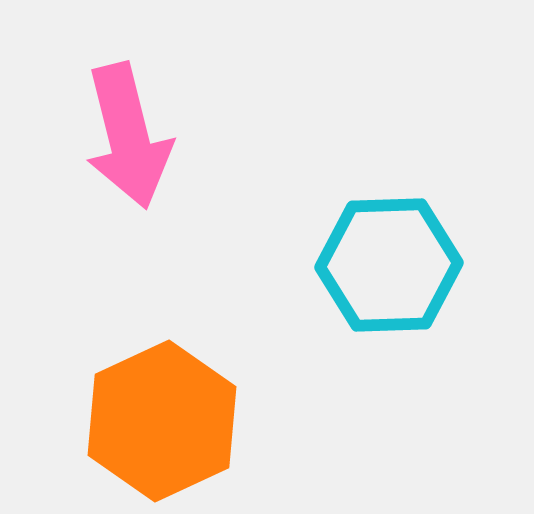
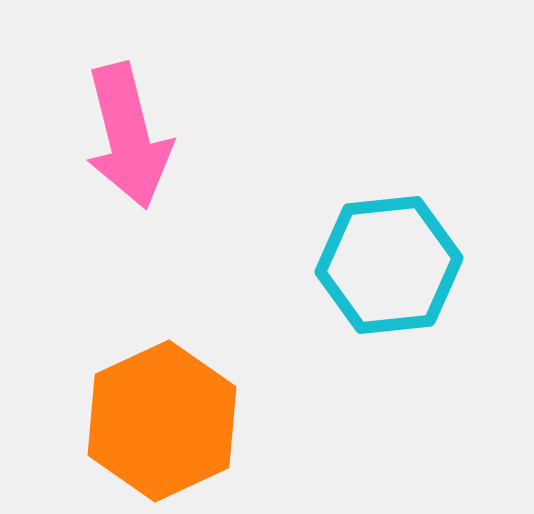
cyan hexagon: rotated 4 degrees counterclockwise
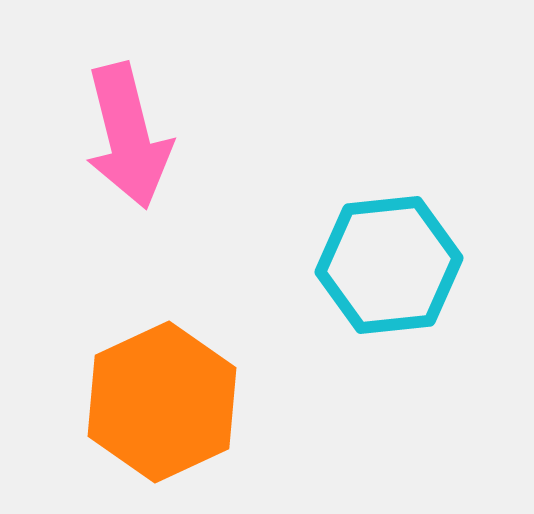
orange hexagon: moved 19 px up
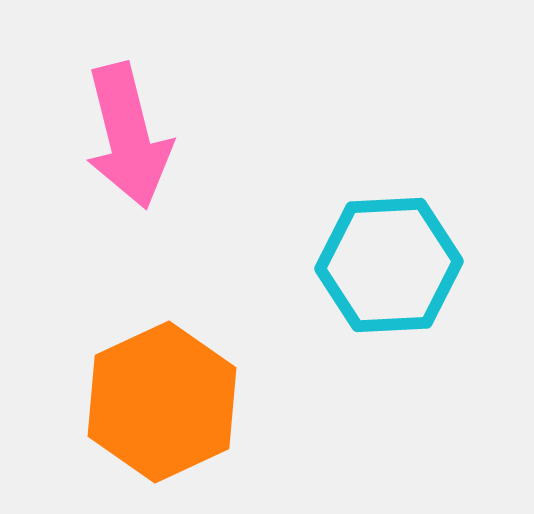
cyan hexagon: rotated 3 degrees clockwise
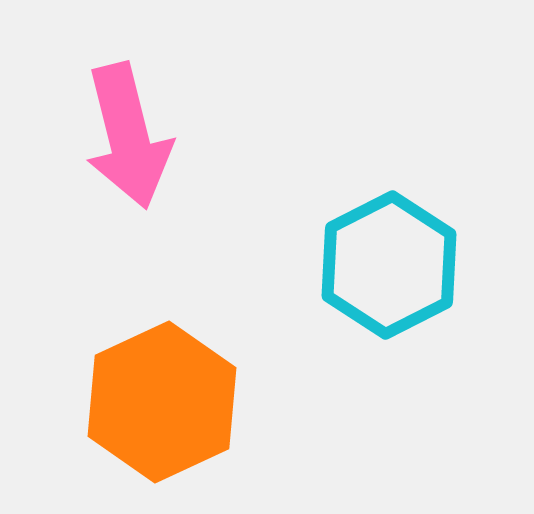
cyan hexagon: rotated 24 degrees counterclockwise
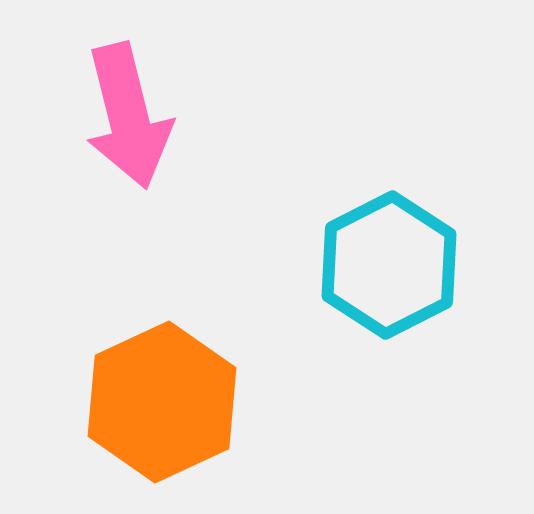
pink arrow: moved 20 px up
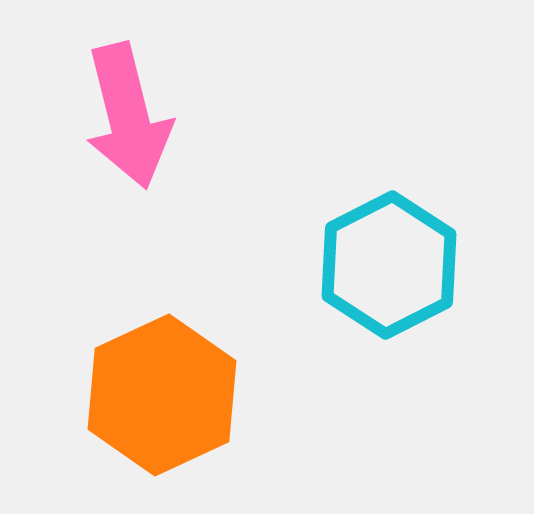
orange hexagon: moved 7 px up
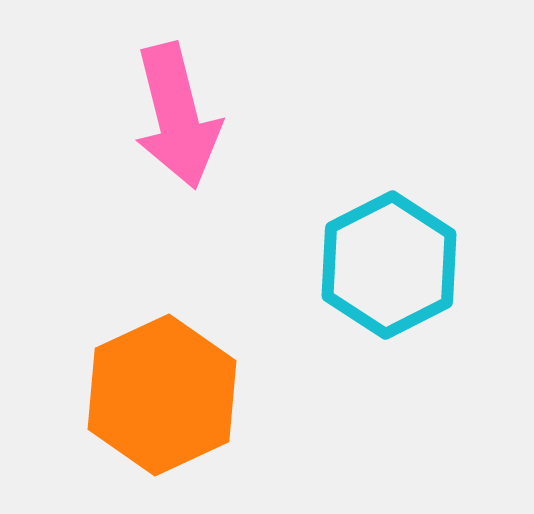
pink arrow: moved 49 px right
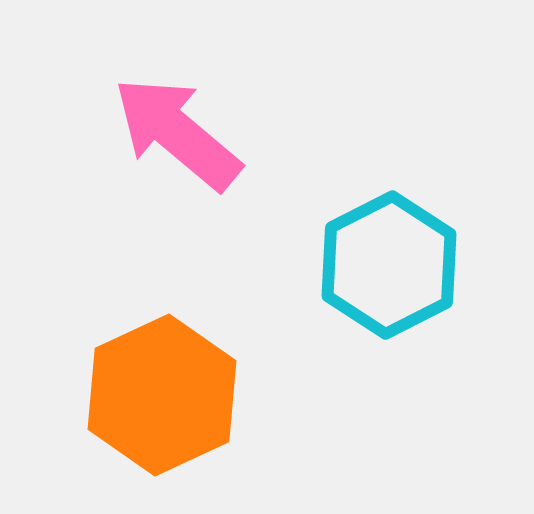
pink arrow: moved 17 px down; rotated 144 degrees clockwise
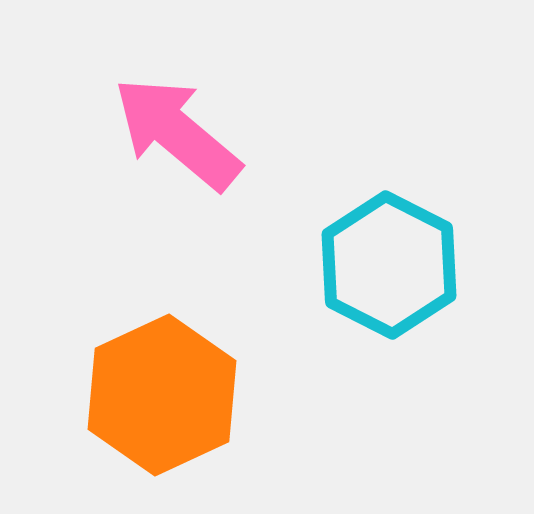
cyan hexagon: rotated 6 degrees counterclockwise
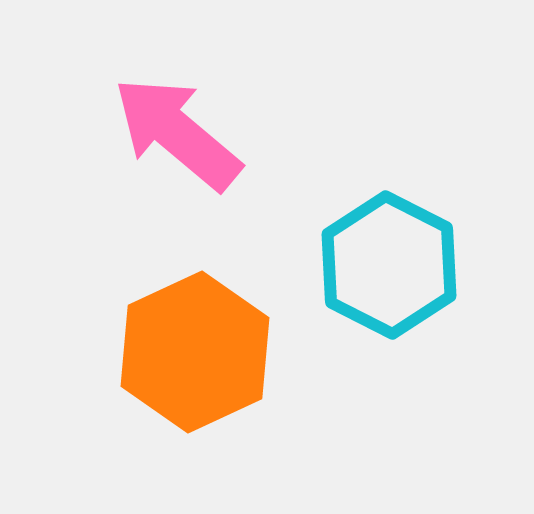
orange hexagon: moved 33 px right, 43 px up
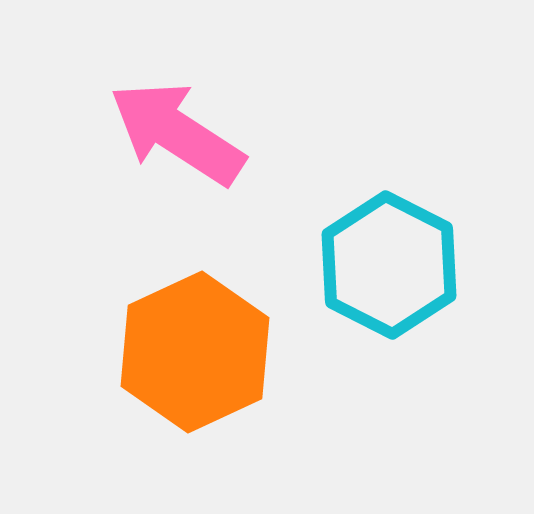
pink arrow: rotated 7 degrees counterclockwise
